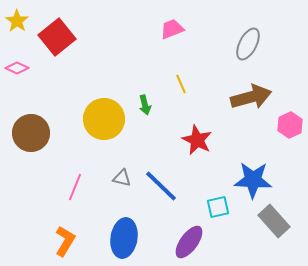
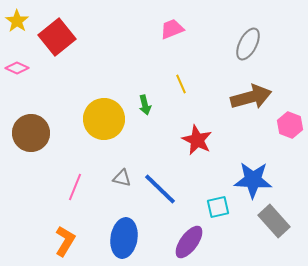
pink hexagon: rotated 15 degrees counterclockwise
blue line: moved 1 px left, 3 px down
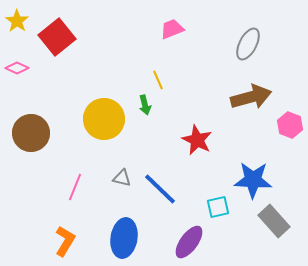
yellow line: moved 23 px left, 4 px up
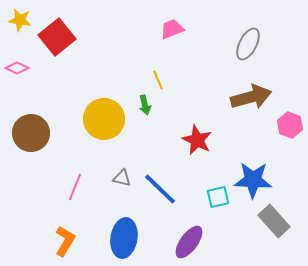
yellow star: moved 3 px right, 1 px up; rotated 25 degrees counterclockwise
cyan square: moved 10 px up
